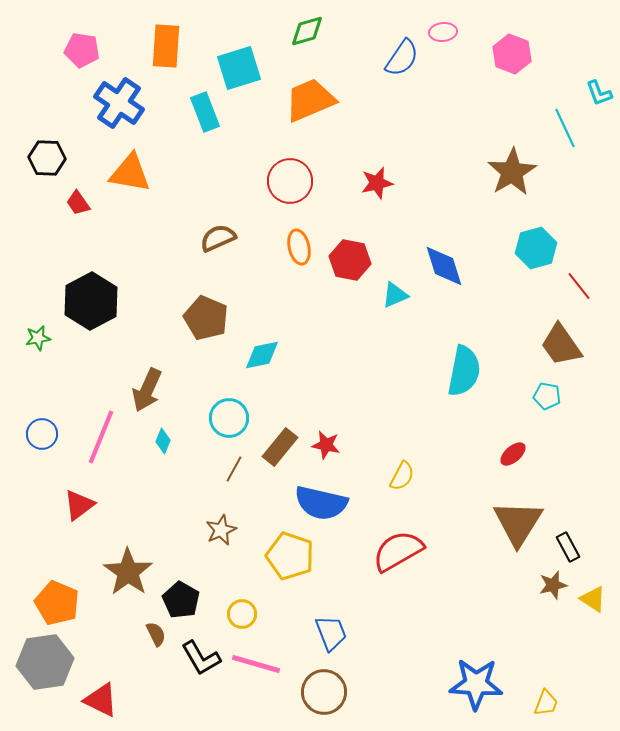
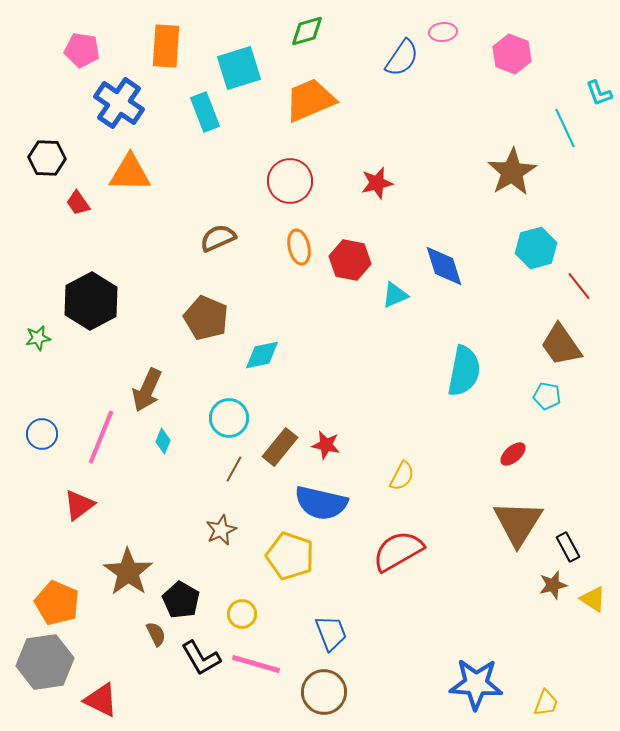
orange triangle at (130, 173): rotated 9 degrees counterclockwise
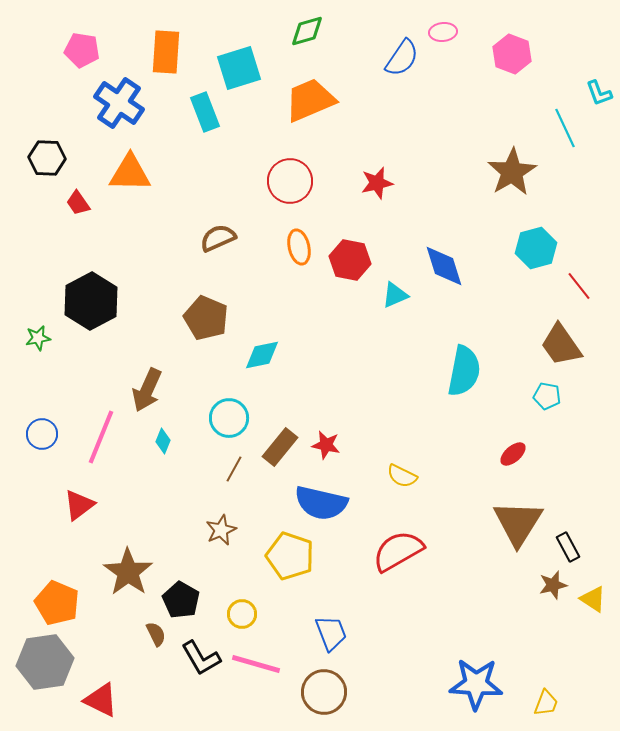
orange rectangle at (166, 46): moved 6 px down
yellow semicircle at (402, 476): rotated 88 degrees clockwise
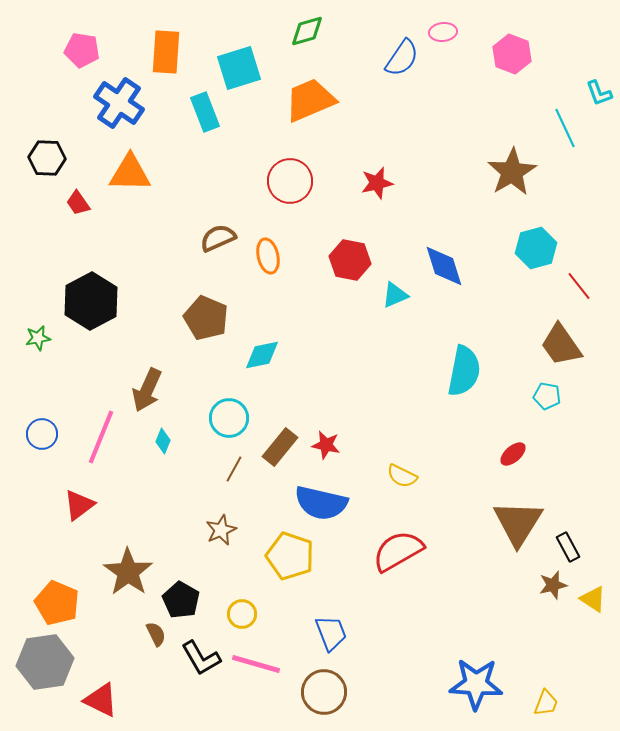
orange ellipse at (299, 247): moved 31 px left, 9 px down
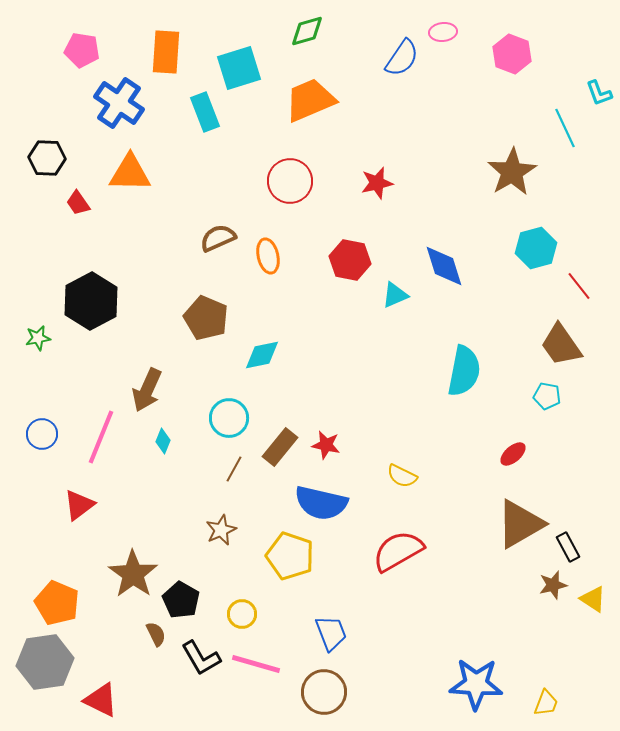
brown triangle at (518, 523): moved 2 px right, 1 px down; rotated 28 degrees clockwise
brown star at (128, 572): moved 5 px right, 2 px down
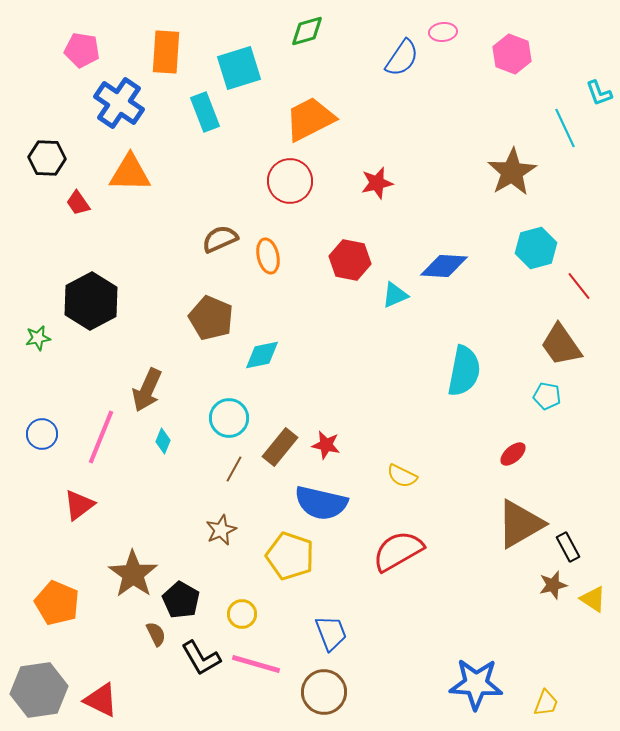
orange trapezoid at (310, 100): moved 19 px down; rotated 4 degrees counterclockwise
brown semicircle at (218, 238): moved 2 px right, 1 px down
blue diamond at (444, 266): rotated 69 degrees counterclockwise
brown pentagon at (206, 318): moved 5 px right
gray hexagon at (45, 662): moved 6 px left, 28 px down
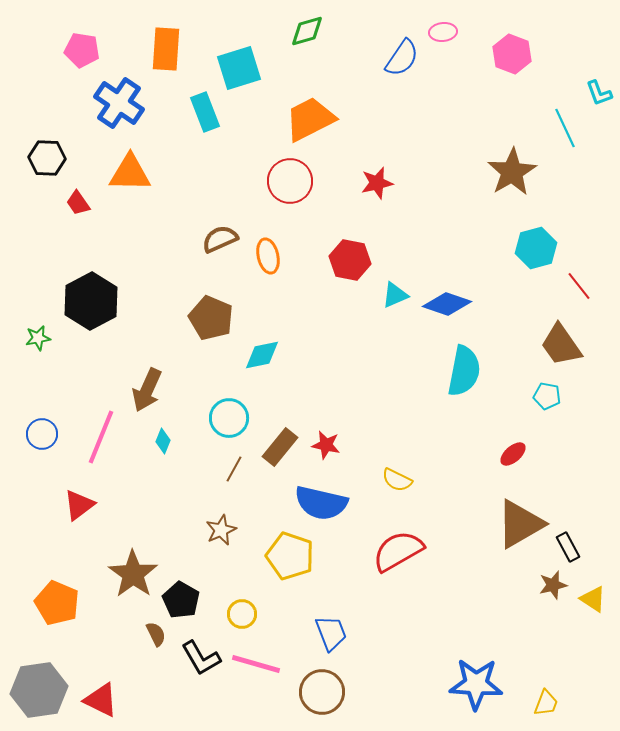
orange rectangle at (166, 52): moved 3 px up
blue diamond at (444, 266): moved 3 px right, 38 px down; rotated 15 degrees clockwise
yellow semicircle at (402, 476): moved 5 px left, 4 px down
brown circle at (324, 692): moved 2 px left
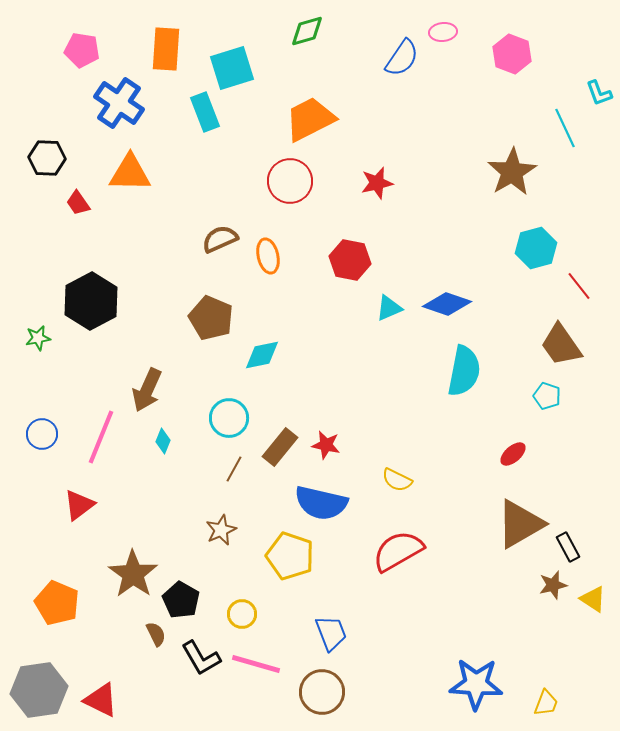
cyan square at (239, 68): moved 7 px left
cyan triangle at (395, 295): moved 6 px left, 13 px down
cyan pentagon at (547, 396): rotated 8 degrees clockwise
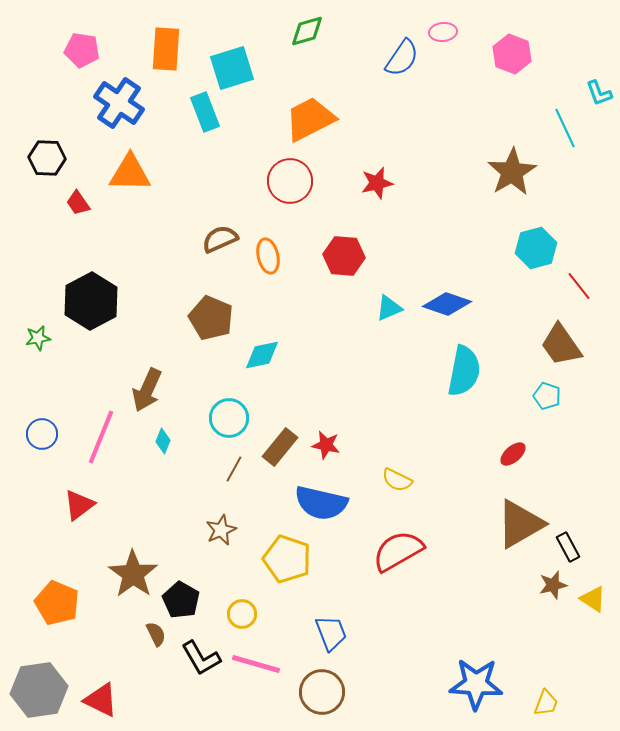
red hexagon at (350, 260): moved 6 px left, 4 px up; rotated 6 degrees counterclockwise
yellow pentagon at (290, 556): moved 3 px left, 3 px down
